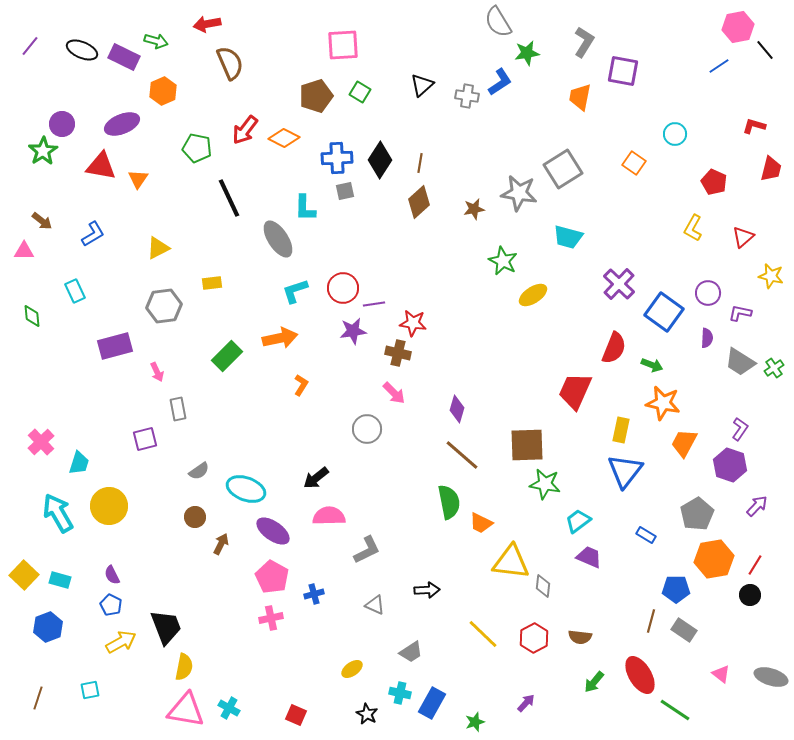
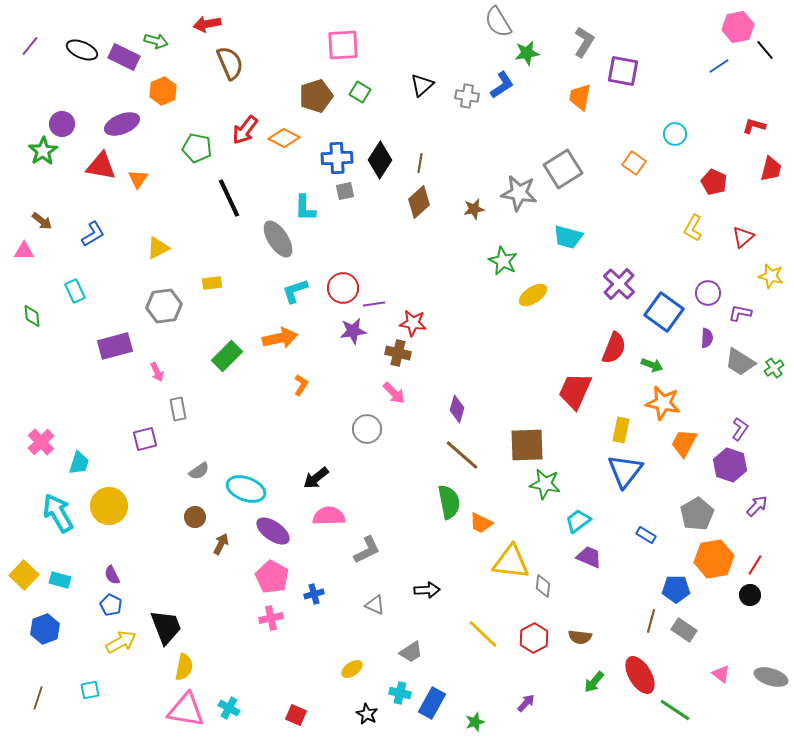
blue L-shape at (500, 82): moved 2 px right, 3 px down
blue hexagon at (48, 627): moved 3 px left, 2 px down
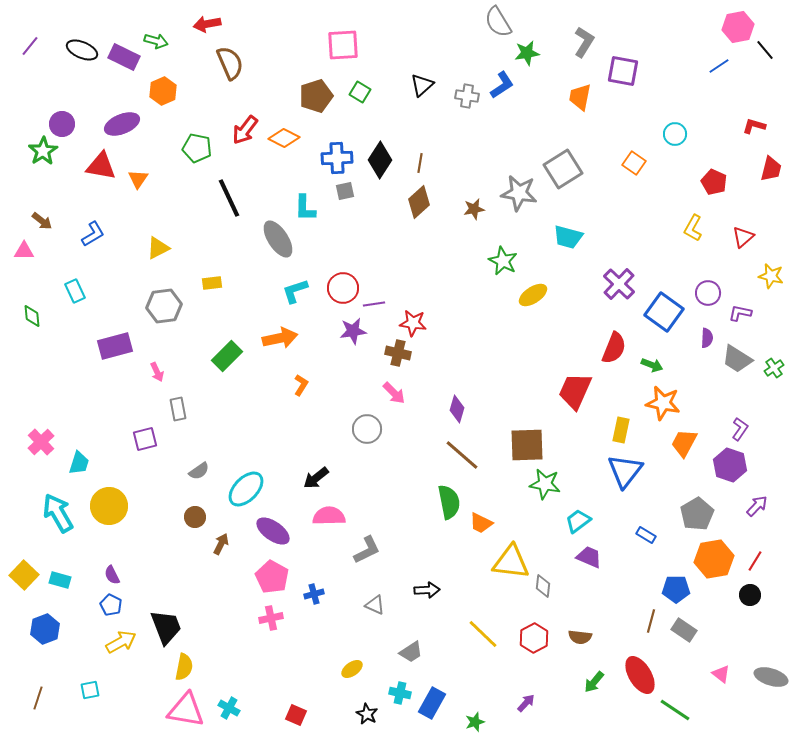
gray trapezoid at (740, 362): moved 3 px left, 3 px up
cyan ellipse at (246, 489): rotated 66 degrees counterclockwise
red line at (755, 565): moved 4 px up
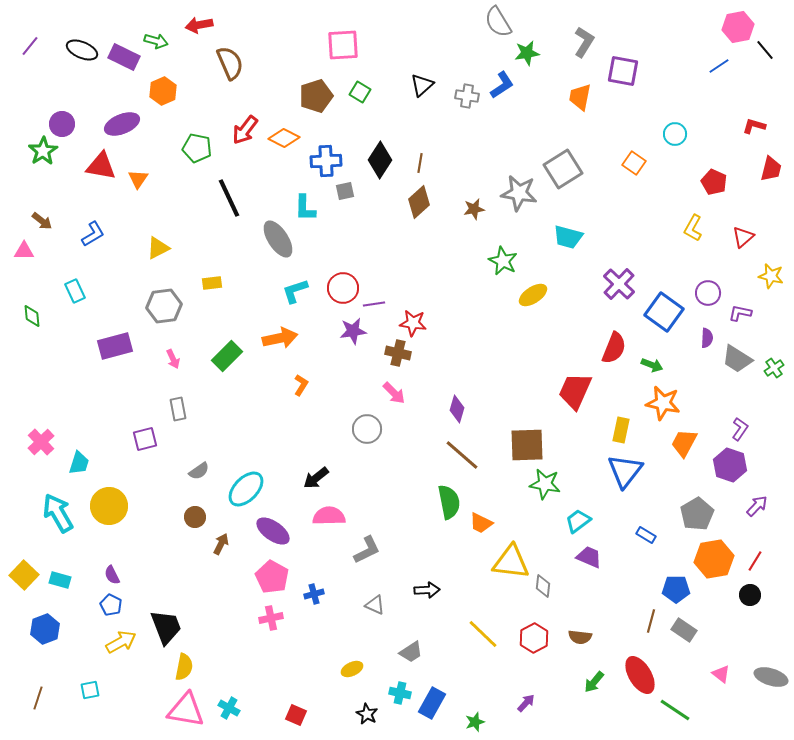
red arrow at (207, 24): moved 8 px left, 1 px down
blue cross at (337, 158): moved 11 px left, 3 px down
pink arrow at (157, 372): moved 16 px right, 13 px up
yellow ellipse at (352, 669): rotated 10 degrees clockwise
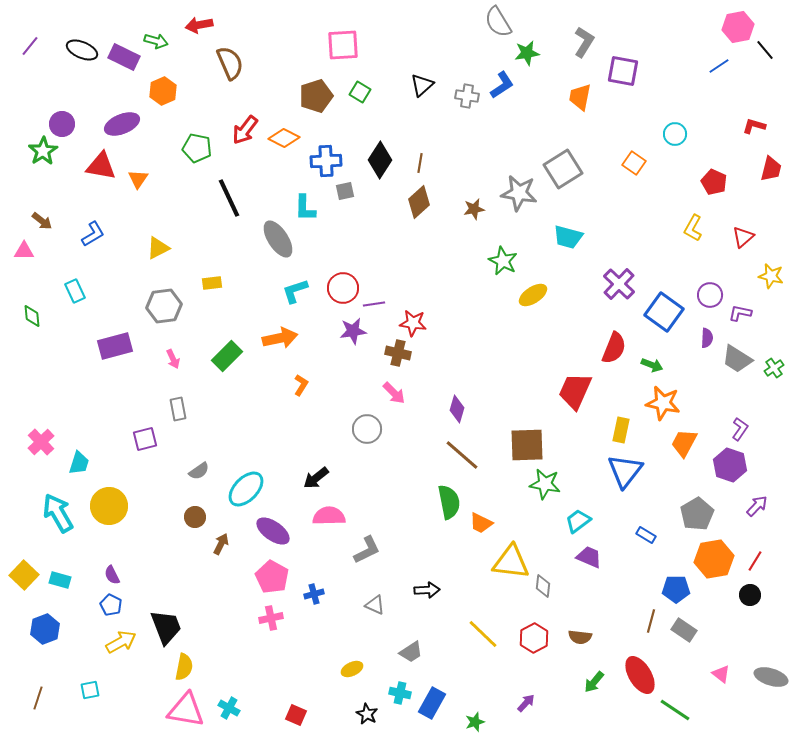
purple circle at (708, 293): moved 2 px right, 2 px down
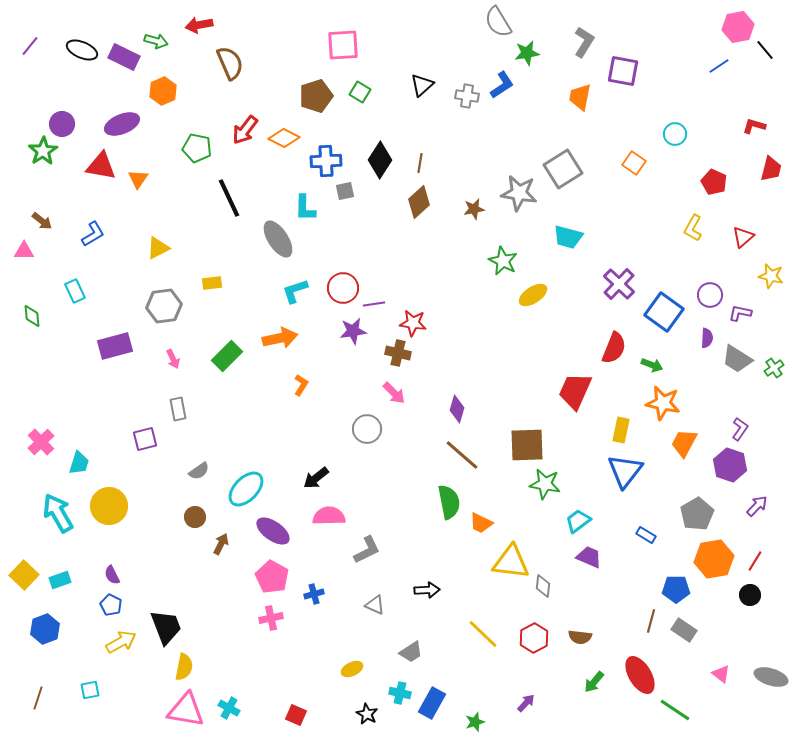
cyan rectangle at (60, 580): rotated 35 degrees counterclockwise
